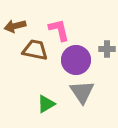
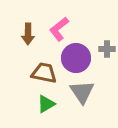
brown arrow: moved 13 px right, 8 px down; rotated 75 degrees counterclockwise
pink L-shape: moved 1 px up; rotated 115 degrees counterclockwise
brown trapezoid: moved 9 px right, 23 px down
purple circle: moved 2 px up
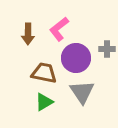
green triangle: moved 2 px left, 2 px up
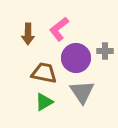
gray cross: moved 2 px left, 2 px down
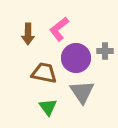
green triangle: moved 4 px right, 5 px down; rotated 36 degrees counterclockwise
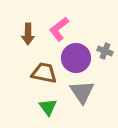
gray cross: rotated 21 degrees clockwise
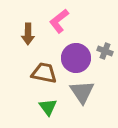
pink L-shape: moved 8 px up
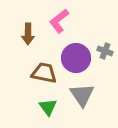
gray triangle: moved 3 px down
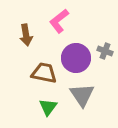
brown arrow: moved 2 px left, 1 px down; rotated 10 degrees counterclockwise
green triangle: rotated 12 degrees clockwise
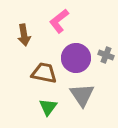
brown arrow: moved 2 px left
gray cross: moved 1 px right, 4 px down
